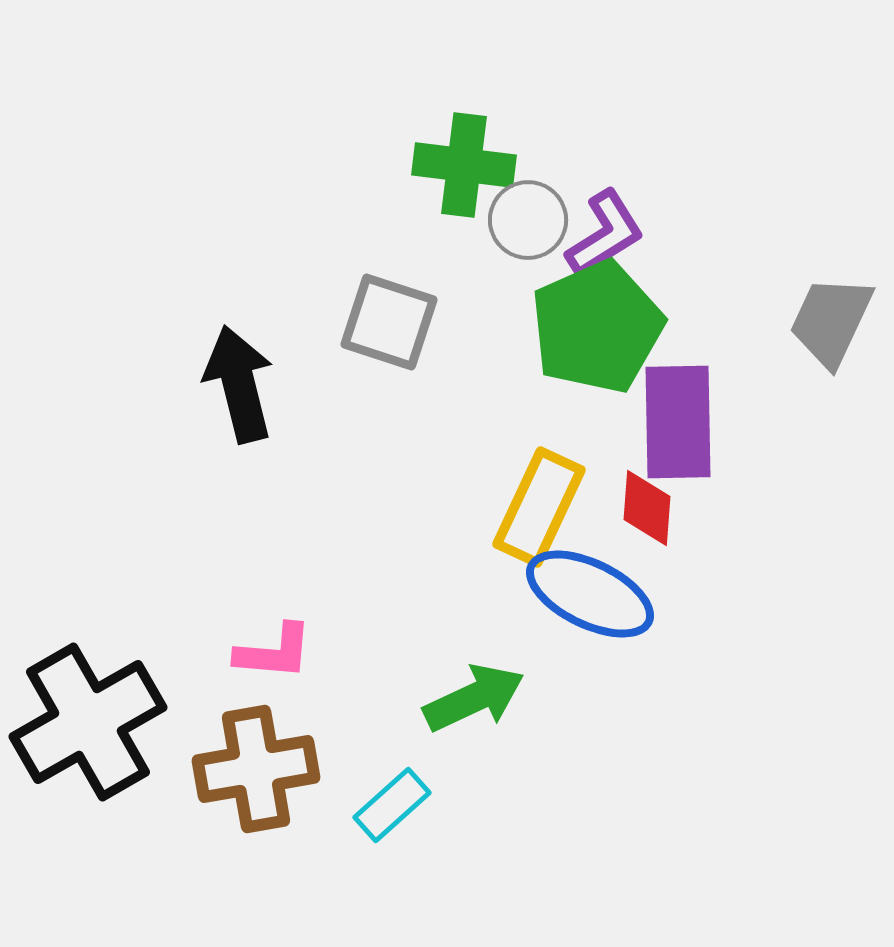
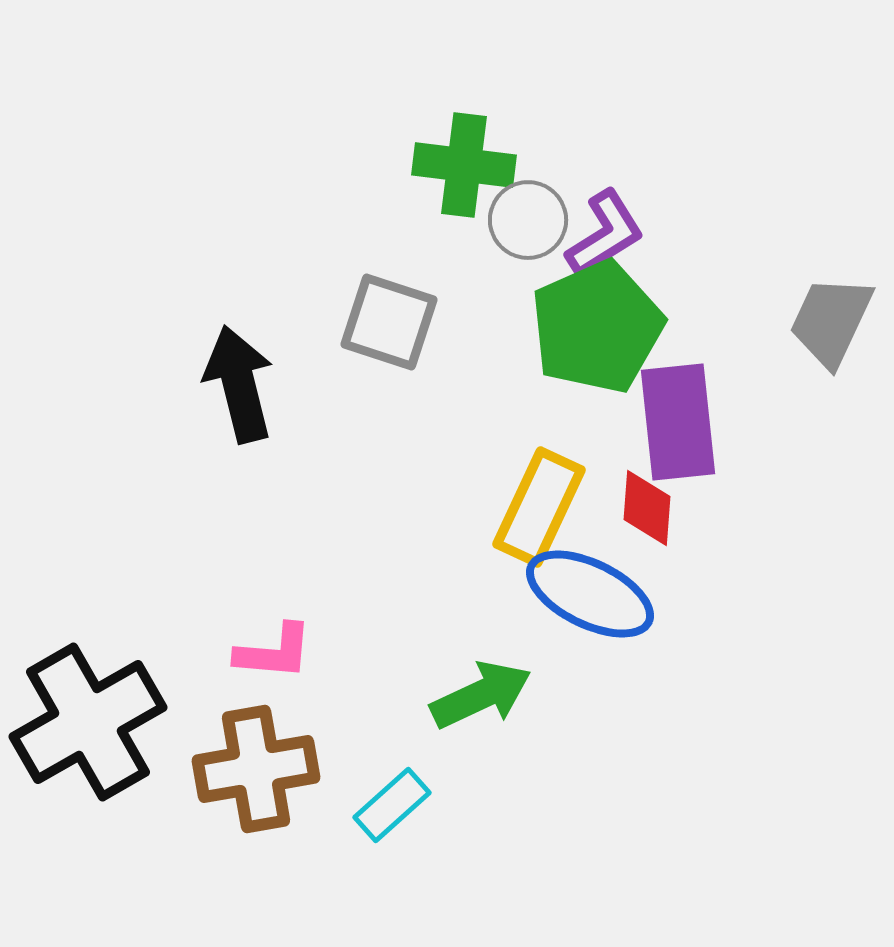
purple rectangle: rotated 5 degrees counterclockwise
green arrow: moved 7 px right, 3 px up
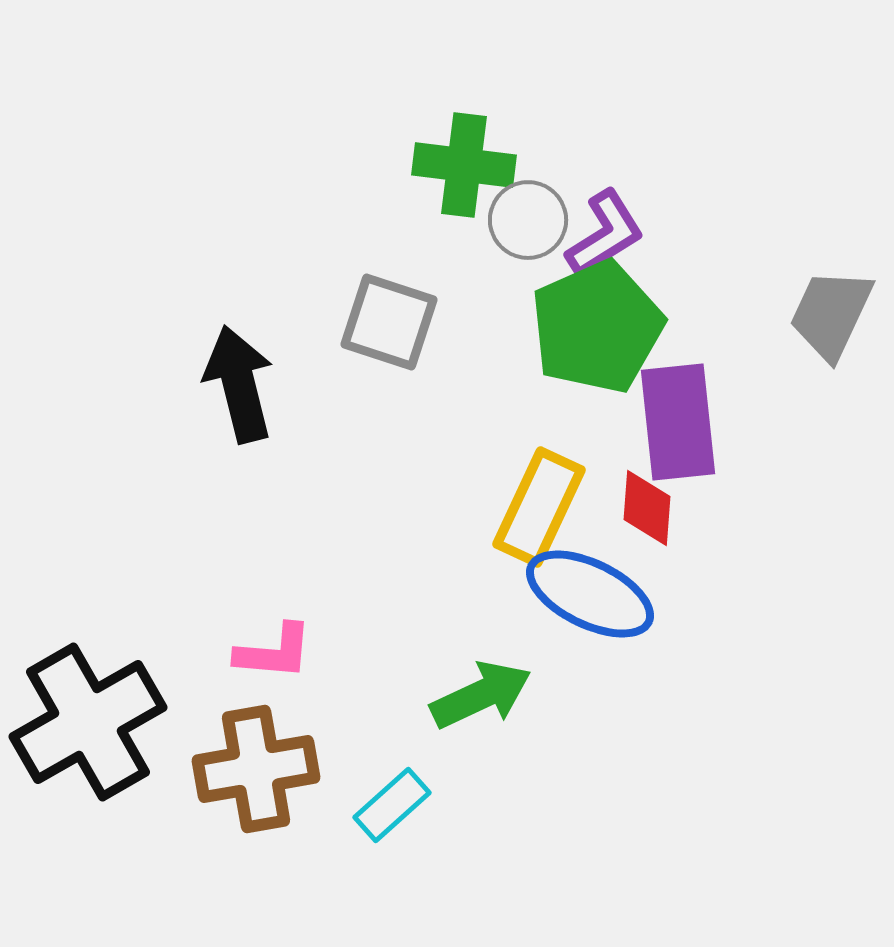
gray trapezoid: moved 7 px up
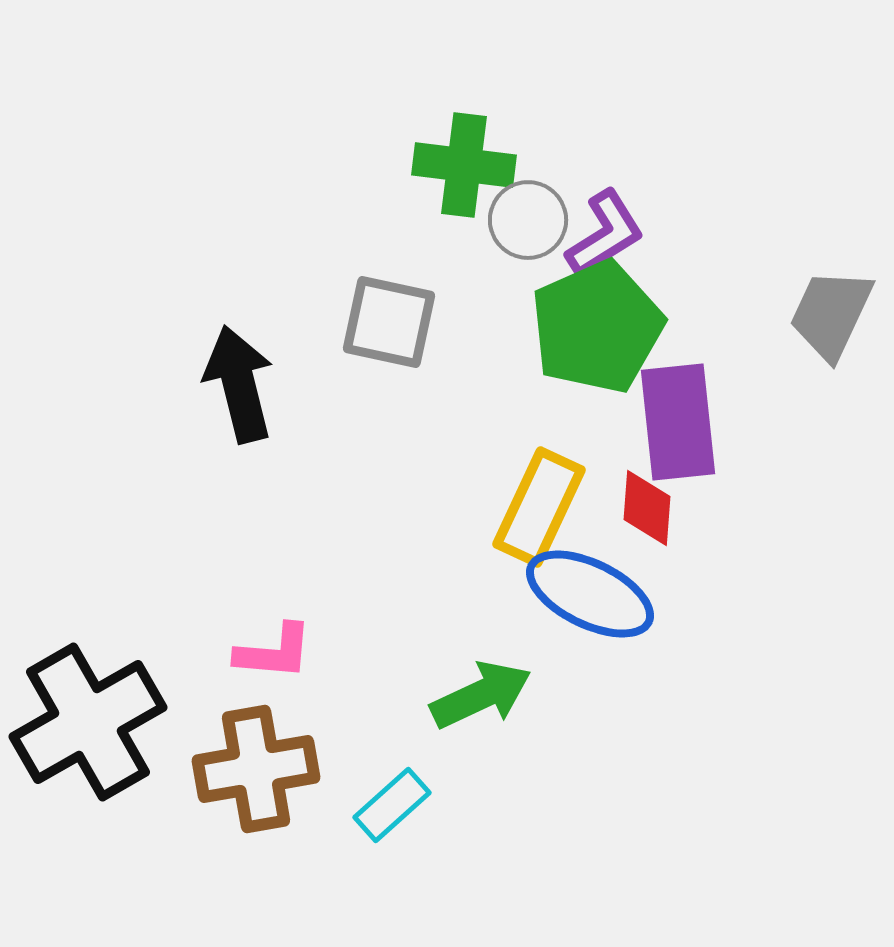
gray square: rotated 6 degrees counterclockwise
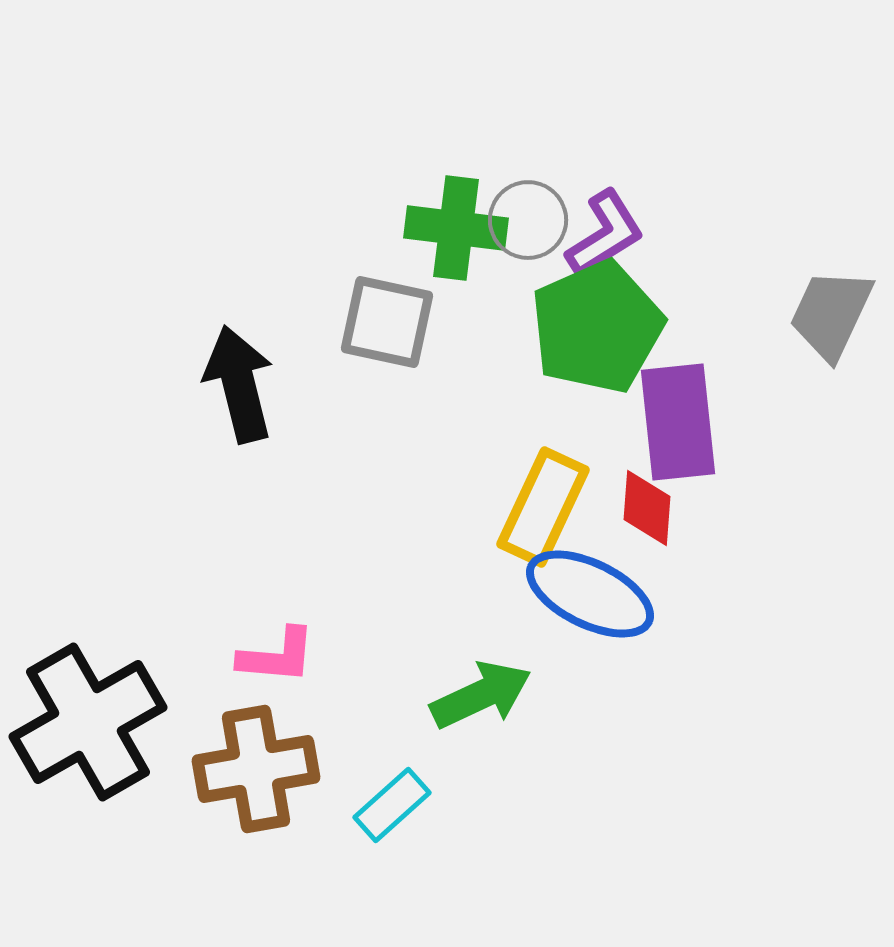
green cross: moved 8 px left, 63 px down
gray square: moved 2 px left
yellow rectangle: moved 4 px right
pink L-shape: moved 3 px right, 4 px down
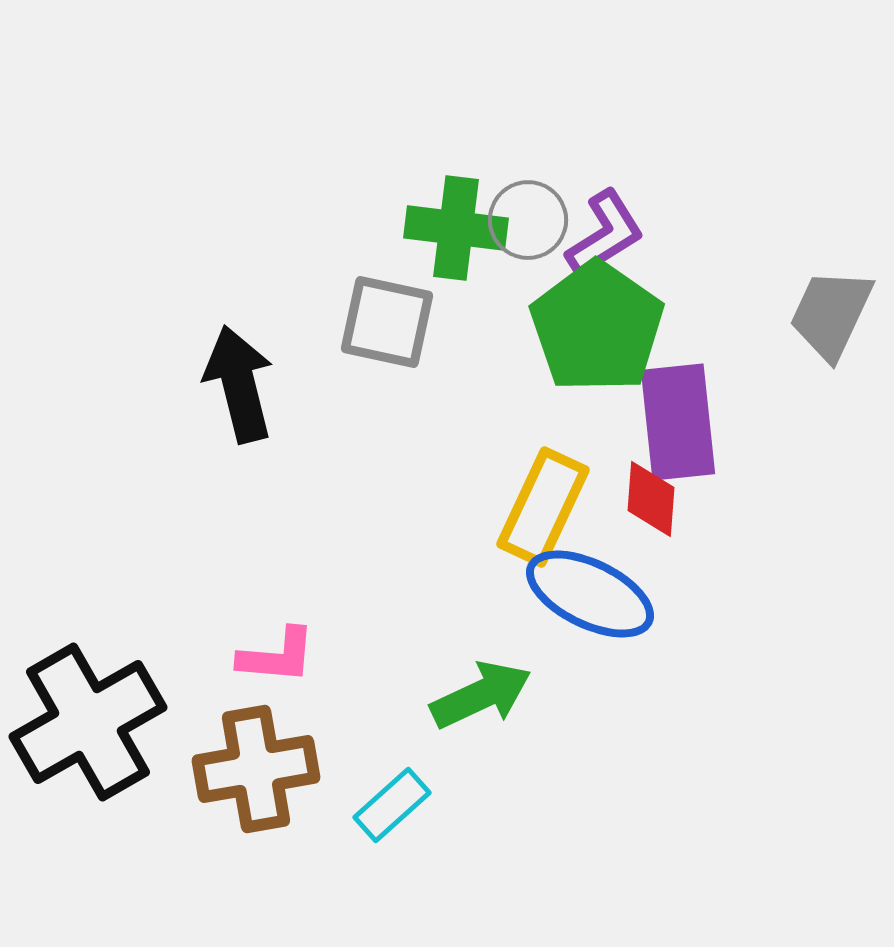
green pentagon: rotated 13 degrees counterclockwise
red diamond: moved 4 px right, 9 px up
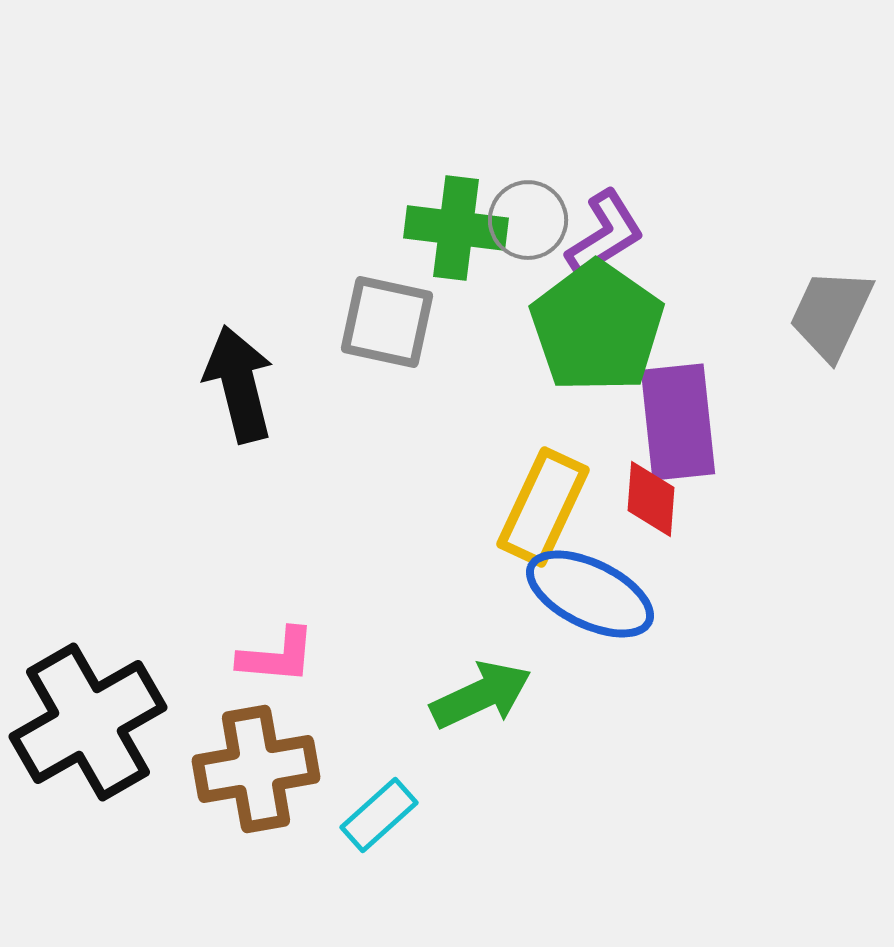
cyan rectangle: moved 13 px left, 10 px down
